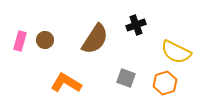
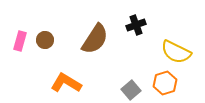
gray square: moved 5 px right, 12 px down; rotated 30 degrees clockwise
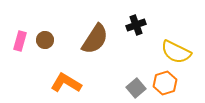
gray square: moved 5 px right, 2 px up
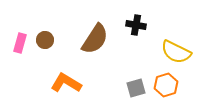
black cross: rotated 30 degrees clockwise
pink rectangle: moved 2 px down
orange hexagon: moved 1 px right, 2 px down
gray square: rotated 24 degrees clockwise
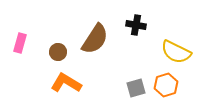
brown circle: moved 13 px right, 12 px down
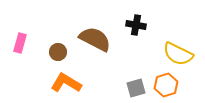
brown semicircle: rotated 96 degrees counterclockwise
yellow semicircle: moved 2 px right, 2 px down
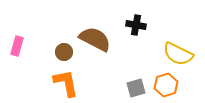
pink rectangle: moved 3 px left, 3 px down
brown circle: moved 6 px right
orange L-shape: rotated 48 degrees clockwise
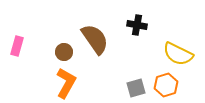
black cross: moved 1 px right
brown semicircle: rotated 28 degrees clockwise
orange L-shape: rotated 40 degrees clockwise
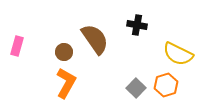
gray square: rotated 30 degrees counterclockwise
